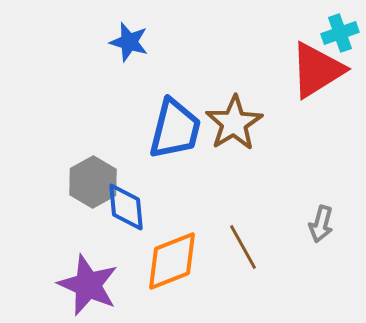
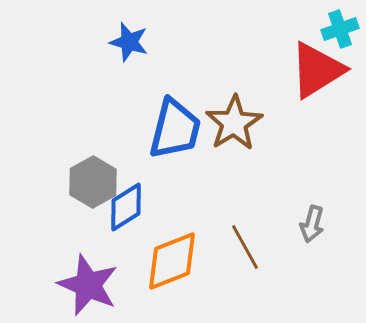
cyan cross: moved 4 px up
blue diamond: rotated 63 degrees clockwise
gray arrow: moved 9 px left
brown line: moved 2 px right
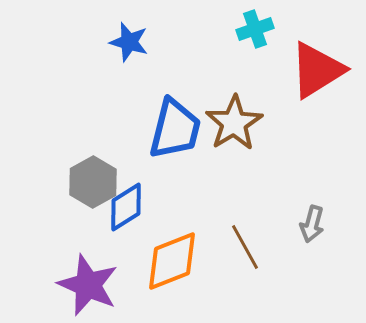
cyan cross: moved 85 px left
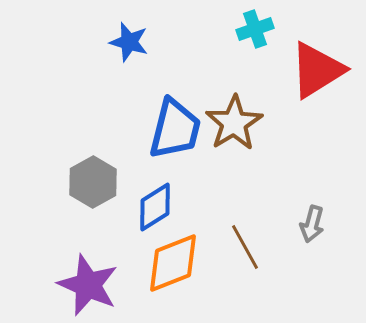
blue diamond: moved 29 px right
orange diamond: moved 1 px right, 2 px down
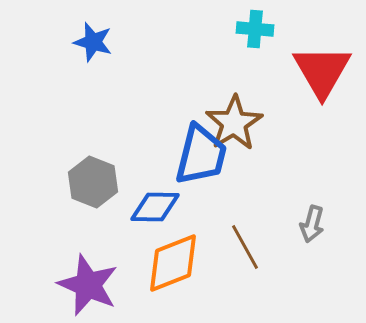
cyan cross: rotated 24 degrees clockwise
blue star: moved 36 px left
red triangle: moved 5 px right, 1 px down; rotated 28 degrees counterclockwise
blue trapezoid: moved 26 px right, 26 px down
gray hexagon: rotated 9 degrees counterclockwise
blue diamond: rotated 33 degrees clockwise
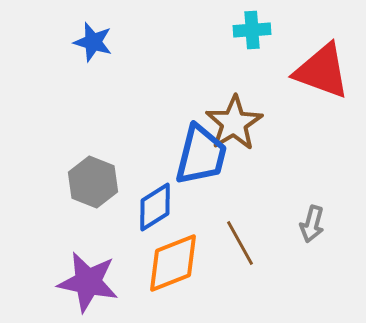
cyan cross: moved 3 px left, 1 px down; rotated 9 degrees counterclockwise
red triangle: rotated 40 degrees counterclockwise
blue diamond: rotated 33 degrees counterclockwise
brown line: moved 5 px left, 4 px up
purple star: moved 3 px up; rotated 12 degrees counterclockwise
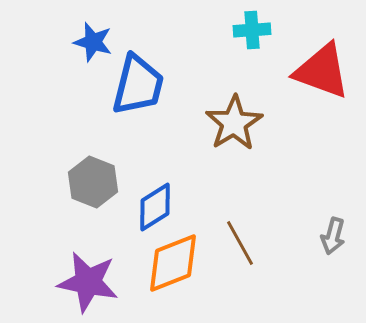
blue trapezoid: moved 63 px left, 70 px up
gray arrow: moved 21 px right, 12 px down
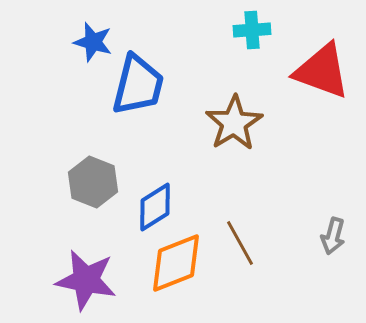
orange diamond: moved 3 px right
purple star: moved 2 px left, 2 px up
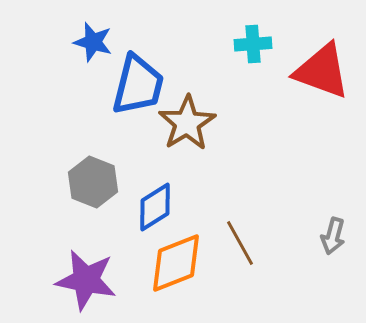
cyan cross: moved 1 px right, 14 px down
brown star: moved 47 px left
